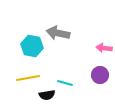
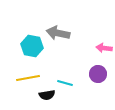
purple circle: moved 2 px left, 1 px up
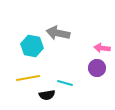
pink arrow: moved 2 px left
purple circle: moved 1 px left, 6 px up
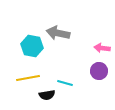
purple circle: moved 2 px right, 3 px down
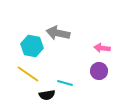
yellow line: moved 4 px up; rotated 45 degrees clockwise
